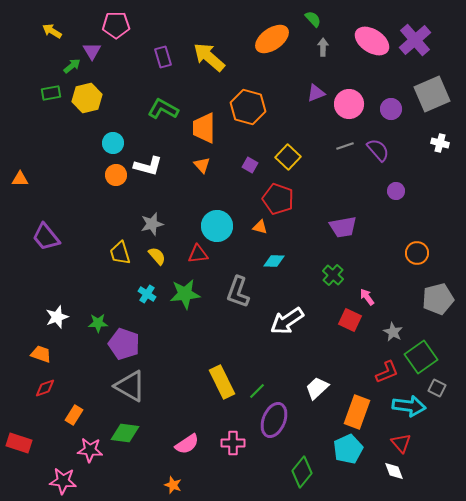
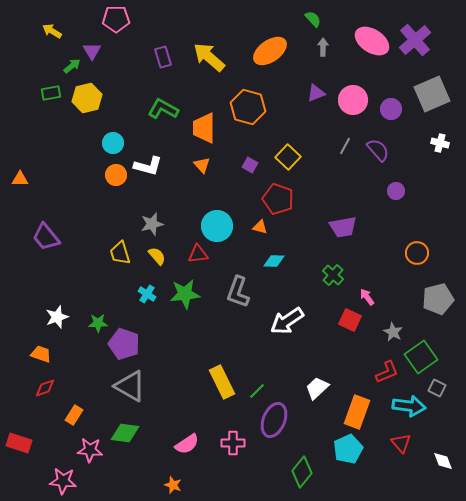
pink pentagon at (116, 25): moved 6 px up
orange ellipse at (272, 39): moved 2 px left, 12 px down
pink circle at (349, 104): moved 4 px right, 4 px up
gray line at (345, 146): rotated 42 degrees counterclockwise
white diamond at (394, 471): moved 49 px right, 10 px up
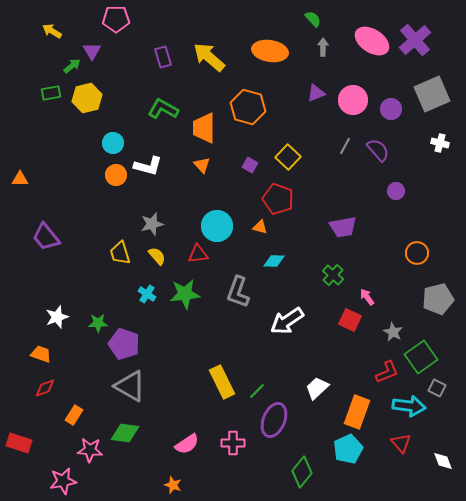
orange ellipse at (270, 51): rotated 44 degrees clockwise
pink star at (63, 481): rotated 16 degrees counterclockwise
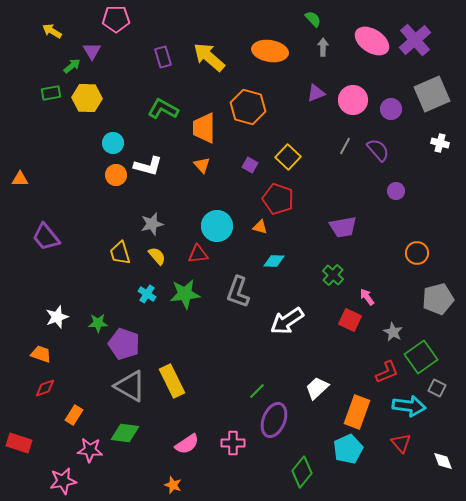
yellow hexagon at (87, 98): rotated 16 degrees clockwise
yellow rectangle at (222, 382): moved 50 px left, 1 px up
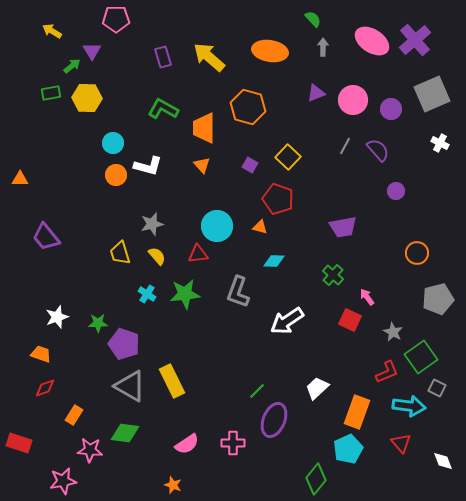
white cross at (440, 143): rotated 12 degrees clockwise
green diamond at (302, 472): moved 14 px right, 7 px down
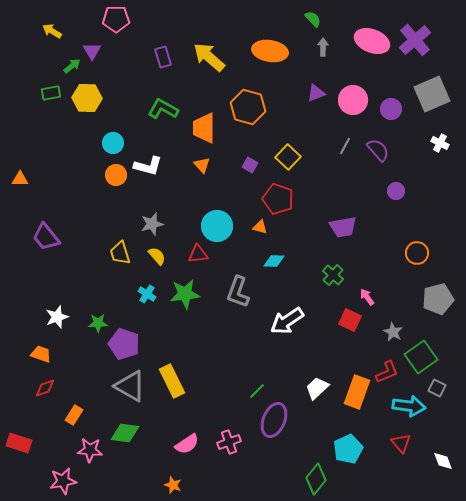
pink ellipse at (372, 41): rotated 12 degrees counterclockwise
orange rectangle at (357, 412): moved 20 px up
pink cross at (233, 443): moved 4 px left, 1 px up; rotated 20 degrees counterclockwise
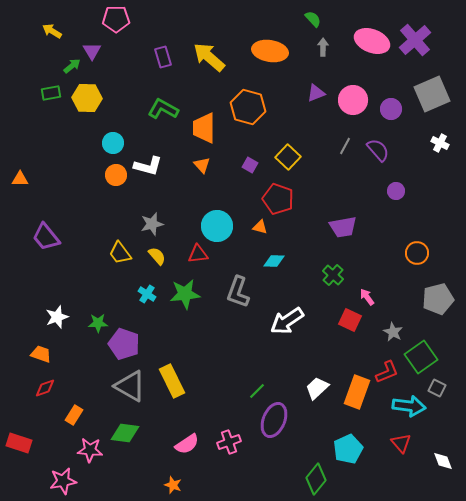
yellow trapezoid at (120, 253): rotated 20 degrees counterclockwise
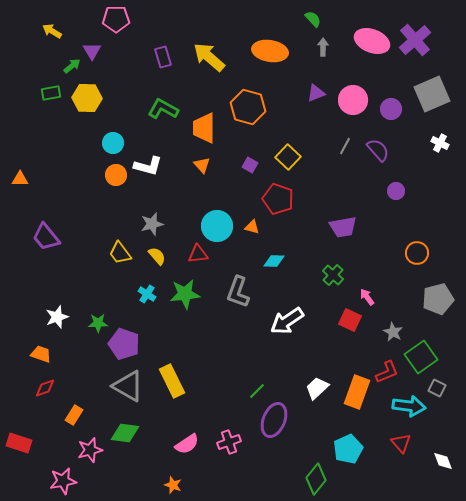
orange triangle at (260, 227): moved 8 px left
gray triangle at (130, 386): moved 2 px left
pink star at (90, 450): rotated 20 degrees counterclockwise
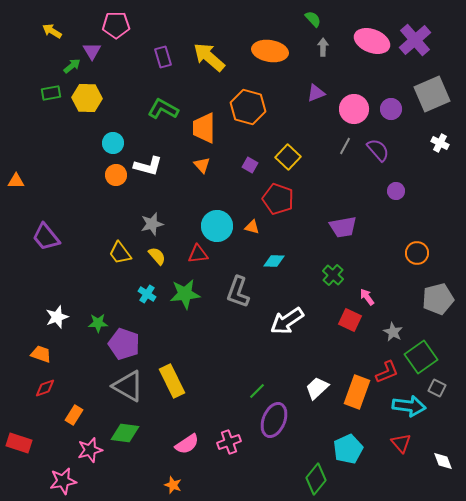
pink pentagon at (116, 19): moved 6 px down
pink circle at (353, 100): moved 1 px right, 9 px down
orange triangle at (20, 179): moved 4 px left, 2 px down
